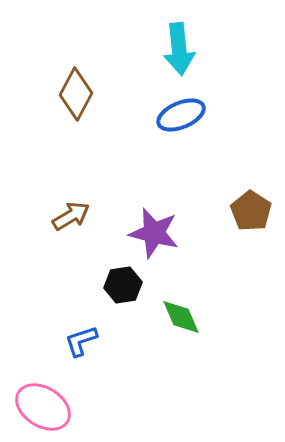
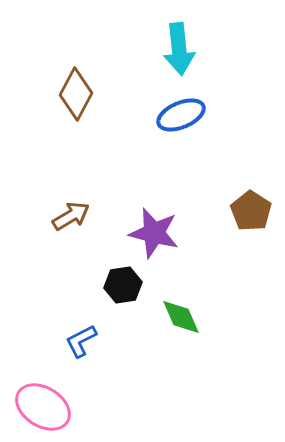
blue L-shape: rotated 9 degrees counterclockwise
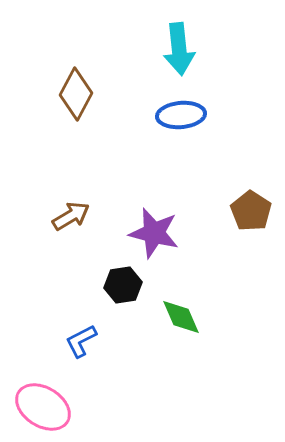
blue ellipse: rotated 18 degrees clockwise
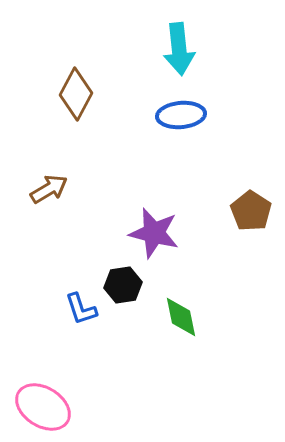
brown arrow: moved 22 px left, 27 px up
green diamond: rotated 12 degrees clockwise
blue L-shape: moved 32 px up; rotated 81 degrees counterclockwise
